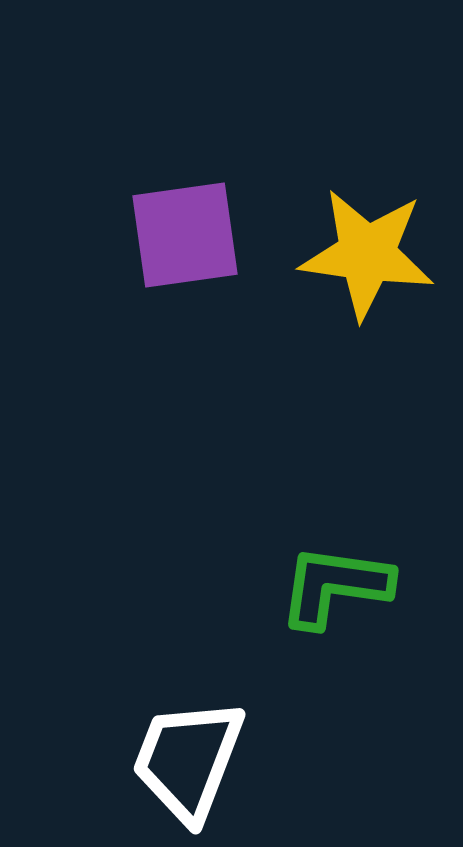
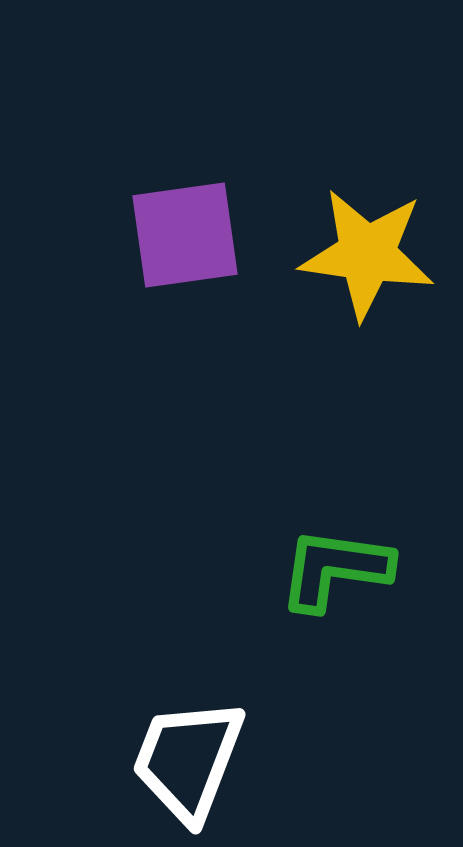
green L-shape: moved 17 px up
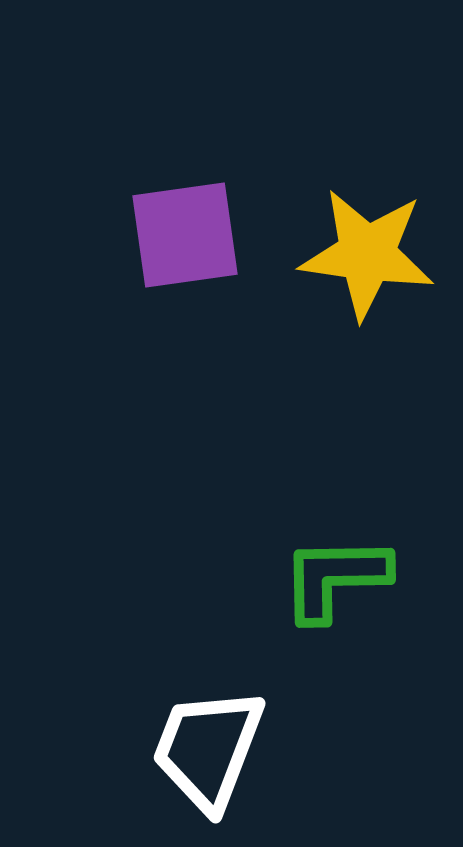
green L-shape: moved 9 px down; rotated 9 degrees counterclockwise
white trapezoid: moved 20 px right, 11 px up
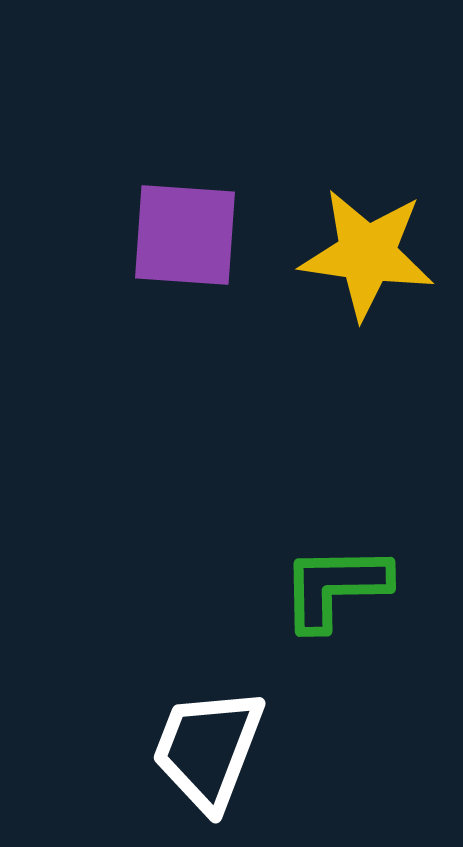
purple square: rotated 12 degrees clockwise
green L-shape: moved 9 px down
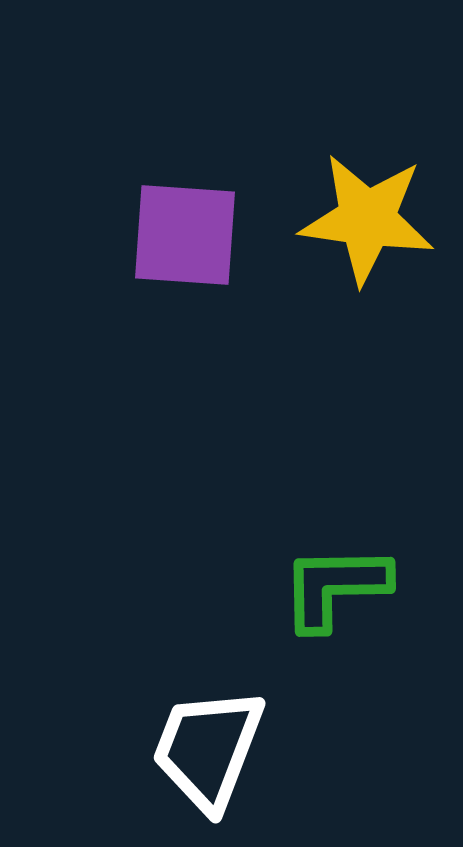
yellow star: moved 35 px up
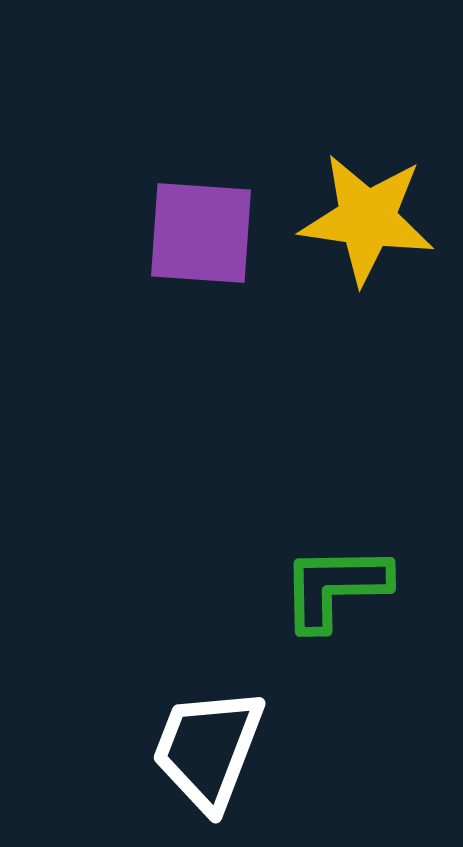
purple square: moved 16 px right, 2 px up
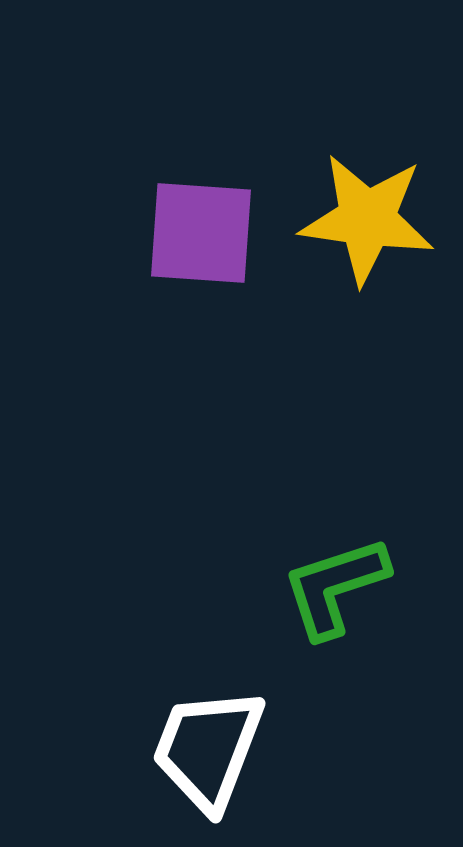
green L-shape: rotated 17 degrees counterclockwise
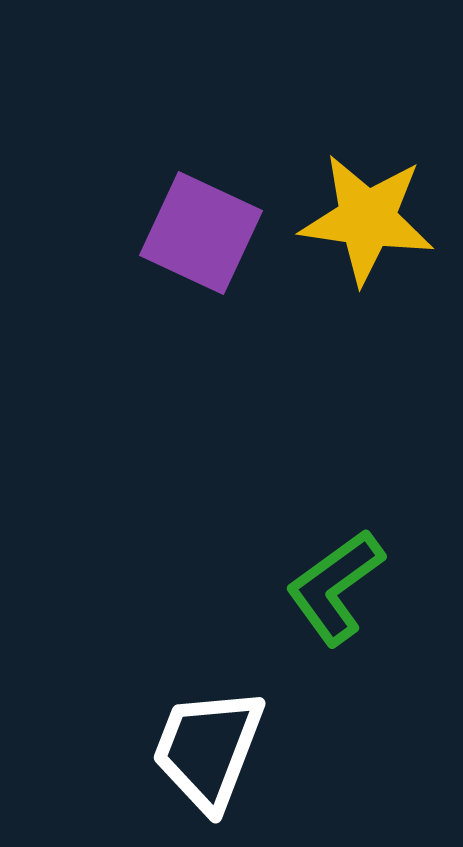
purple square: rotated 21 degrees clockwise
green L-shape: rotated 18 degrees counterclockwise
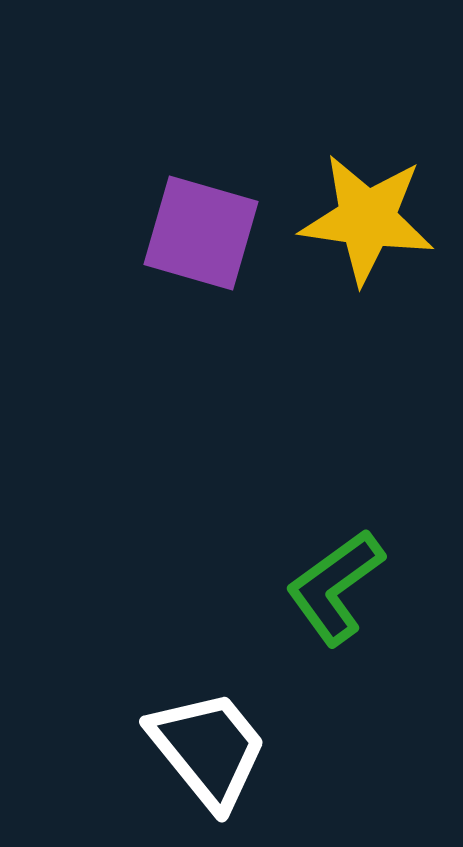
purple square: rotated 9 degrees counterclockwise
white trapezoid: rotated 120 degrees clockwise
